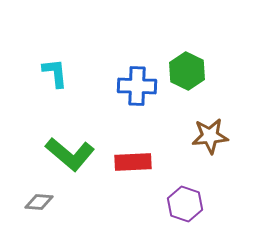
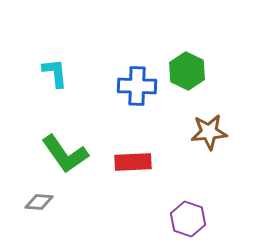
brown star: moved 1 px left, 4 px up
green L-shape: moved 5 px left; rotated 15 degrees clockwise
purple hexagon: moved 3 px right, 15 px down
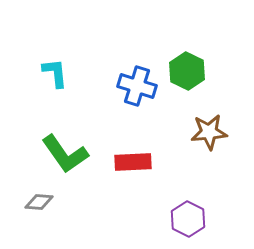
blue cross: rotated 15 degrees clockwise
purple hexagon: rotated 8 degrees clockwise
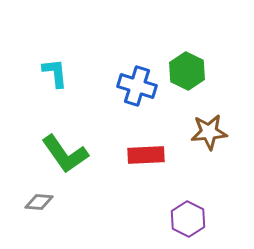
red rectangle: moved 13 px right, 7 px up
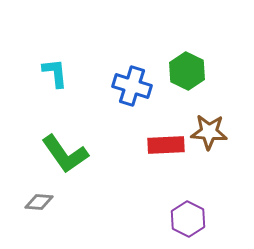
blue cross: moved 5 px left
brown star: rotated 9 degrees clockwise
red rectangle: moved 20 px right, 10 px up
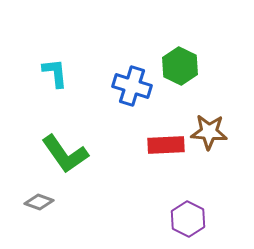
green hexagon: moved 7 px left, 5 px up
gray diamond: rotated 16 degrees clockwise
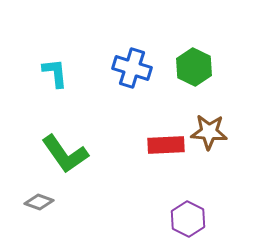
green hexagon: moved 14 px right, 1 px down
blue cross: moved 18 px up
